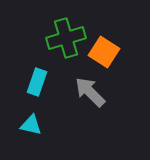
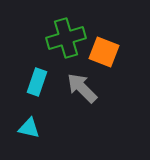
orange square: rotated 12 degrees counterclockwise
gray arrow: moved 8 px left, 4 px up
cyan triangle: moved 2 px left, 3 px down
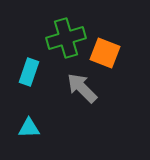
orange square: moved 1 px right, 1 px down
cyan rectangle: moved 8 px left, 10 px up
cyan triangle: rotated 15 degrees counterclockwise
